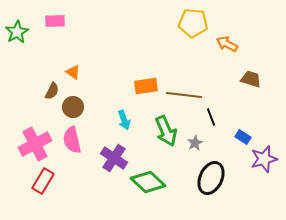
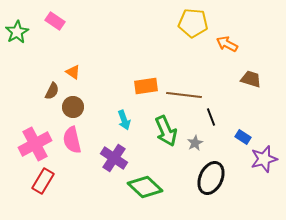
pink rectangle: rotated 36 degrees clockwise
green diamond: moved 3 px left, 5 px down
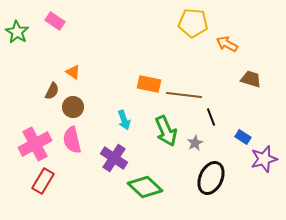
green star: rotated 10 degrees counterclockwise
orange rectangle: moved 3 px right, 2 px up; rotated 20 degrees clockwise
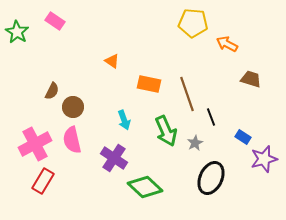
orange triangle: moved 39 px right, 11 px up
brown line: moved 3 px right, 1 px up; rotated 64 degrees clockwise
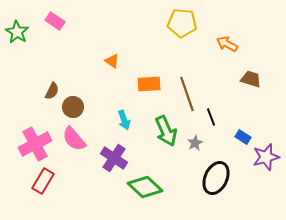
yellow pentagon: moved 11 px left
orange rectangle: rotated 15 degrees counterclockwise
pink semicircle: moved 2 px right, 1 px up; rotated 28 degrees counterclockwise
purple star: moved 2 px right, 2 px up
black ellipse: moved 5 px right
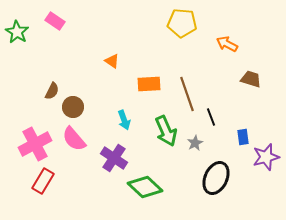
blue rectangle: rotated 49 degrees clockwise
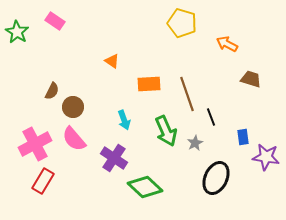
yellow pentagon: rotated 12 degrees clockwise
purple star: rotated 24 degrees clockwise
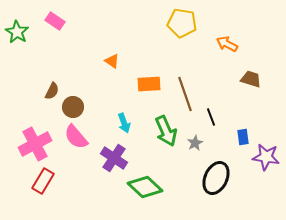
yellow pentagon: rotated 8 degrees counterclockwise
brown line: moved 2 px left
cyan arrow: moved 3 px down
pink semicircle: moved 2 px right, 2 px up
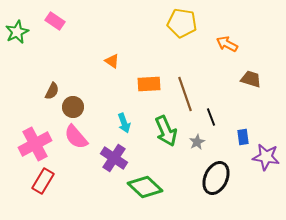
green star: rotated 15 degrees clockwise
gray star: moved 2 px right, 1 px up
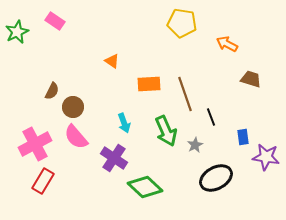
gray star: moved 2 px left, 3 px down
black ellipse: rotated 36 degrees clockwise
